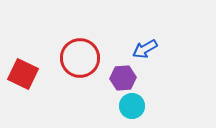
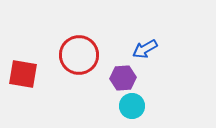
red circle: moved 1 px left, 3 px up
red square: rotated 16 degrees counterclockwise
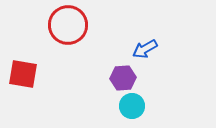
red circle: moved 11 px left, 30 px up
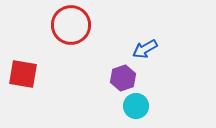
red circle: moved 3 px right
purple hexagon: rotated 15 degrees counterclockwise
cyan circle: moved 4 px right
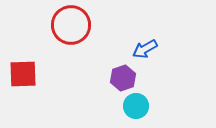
red square: rotated 12 degrees counterclockwise
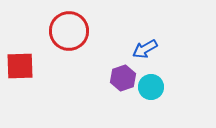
red circle: moved 2 px left, 6 px down
red square: moved 3 px left, 8 px up
cyan circle: moved 15 px right, 19 px up
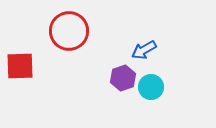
blue arrow: moved 1 px left, 1 px down
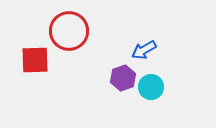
red square: moved 15 px right, 6 px up
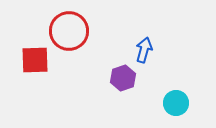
blue arrow: rotated 135 degrees clockwise
cyan circle: moved 25 px right, 16 px down
